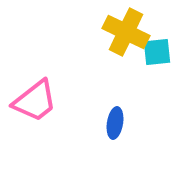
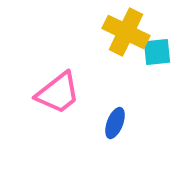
pink trapezoid: moved 23 px right, 8 px up
blue ellipse: rotated 12 degrees clockwise
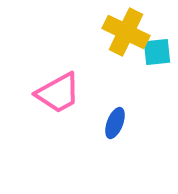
pink trapezoid: rotated 9 degrees clockwise
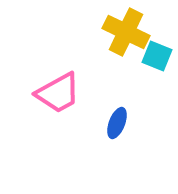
cyan square: moved 4 px down; rotated 28 degrees clockwise
blue ellipse: moved 2 px right
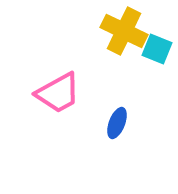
yellow cross: moved 2 px left, 1 px up
cyan square: moved 7 px up
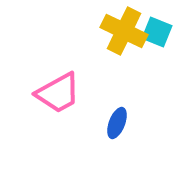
cyan square: moved 17 px up
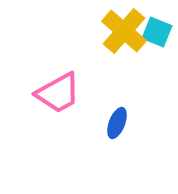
yellow cross: rotated 15 degrees clockwise
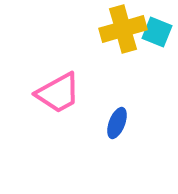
yellow cross: moved 1 px left, 2 px up; rotated 33 degrees clockwise
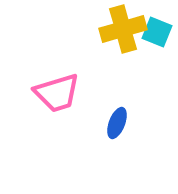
pink trapezoid: moved 1 px left; rotated 12 degrees clockwise
